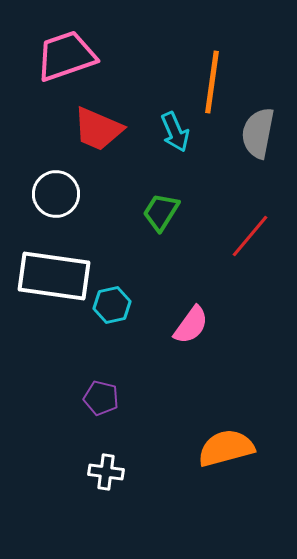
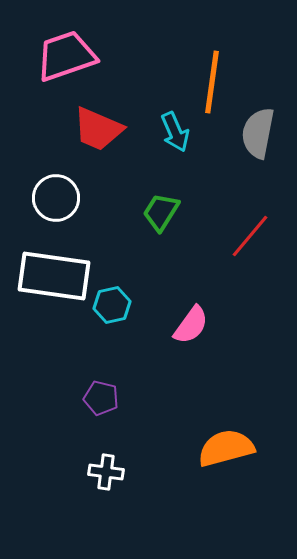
white circle: moved 4 px down
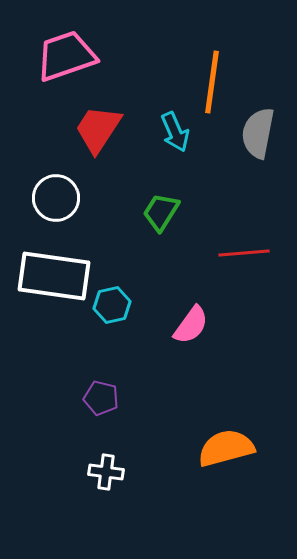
red trapezoid: rotated 100 degrees clockwise
red line: moved 6 px left, 17 px down; rotated 45 degrees clockwise
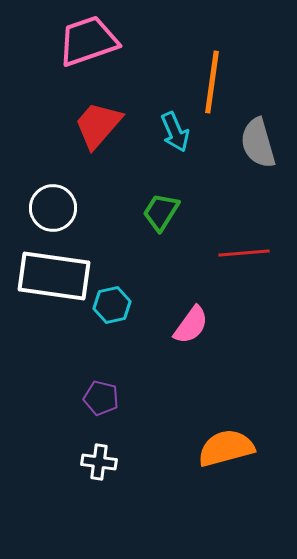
pink trapezoid: moved 22 px right, 15 px up
red trapezoid: moved 4 px up; rotated 8 degrees clockwise
gray semicircle: moved 10 px down; rotated 27 degrees counterclockwise
white circle: moved 3 px left, 10 px down
white cross: moved 7 px left, 10 px up
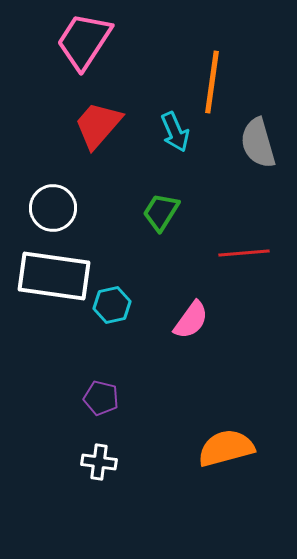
pink trapezoid: moved 4 px left; rotated 38 degrees counterclockwise
pink semicircle: moved 5 px up
